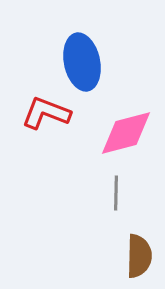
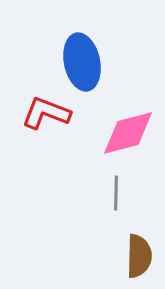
pink diamond: moved 2 px right
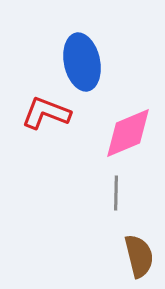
pink diamond: rotated 8 degrees counterclockwise
brown semicircle: rotated 15 degrees counterclockwise
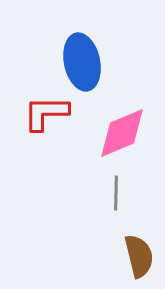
red L-shape: rotated 21 degrees counterclockwise
pink diamond: moved 6 px left
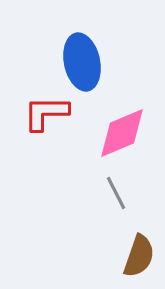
gray line: rotated 28 degrees counterclockwise
brown semicircle: rotated 33 degrees clockwise
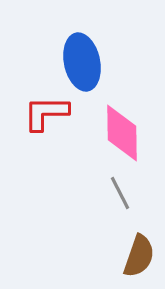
pink diamond: rotated 68 degrees counterclockwise
gray line: moved 4 px right
